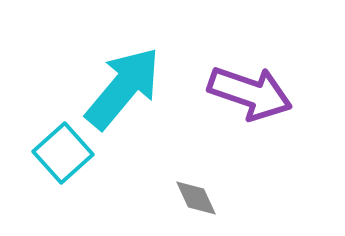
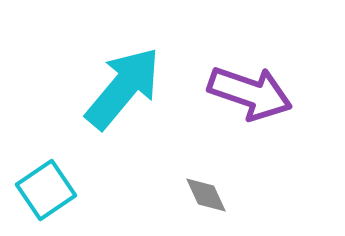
cyan square: moved 17 px left, 37 px down; rotated 8 degrees clockwise
gray diamond: moved 10 px right, 3 px up
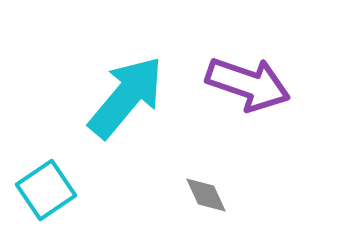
cyan arrow: moved 3 px right, 9 px down
purple arrow: moved 2 px left, 9 px up
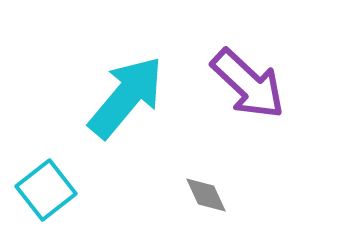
purple arrow: rotated 24 degrees clockwise
cyan square: rotated 4 degrees counterclockwise
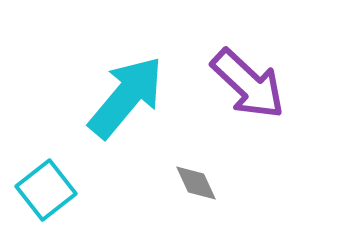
gray diamond: moved 10 px left, 12 px up
